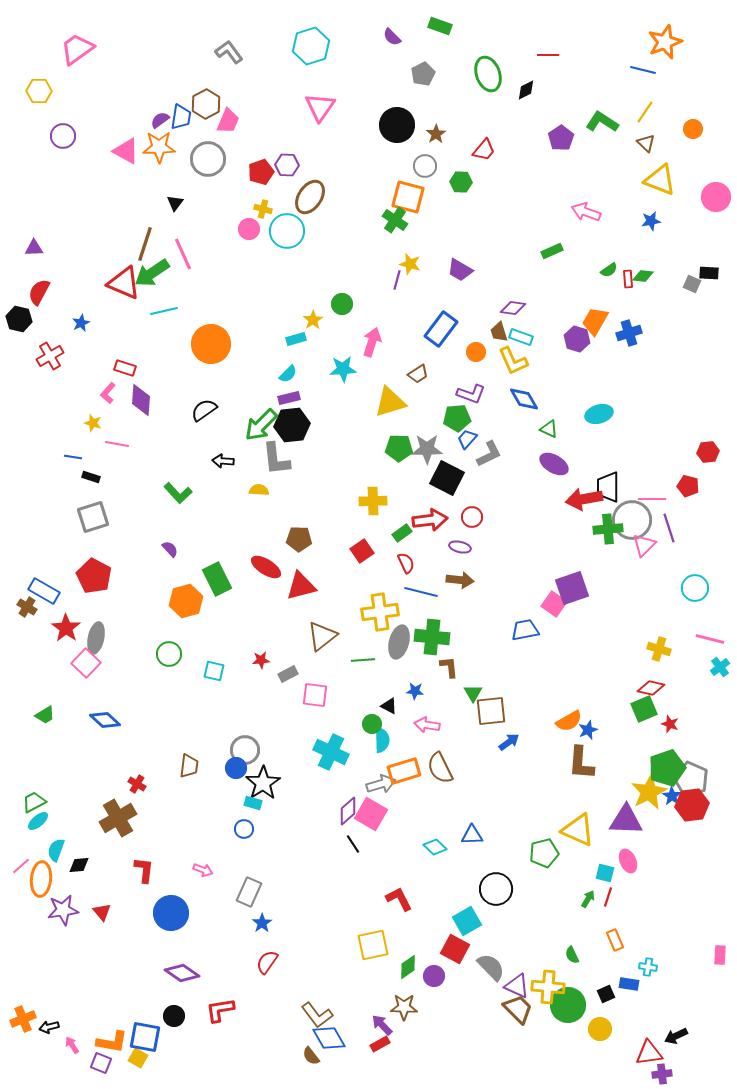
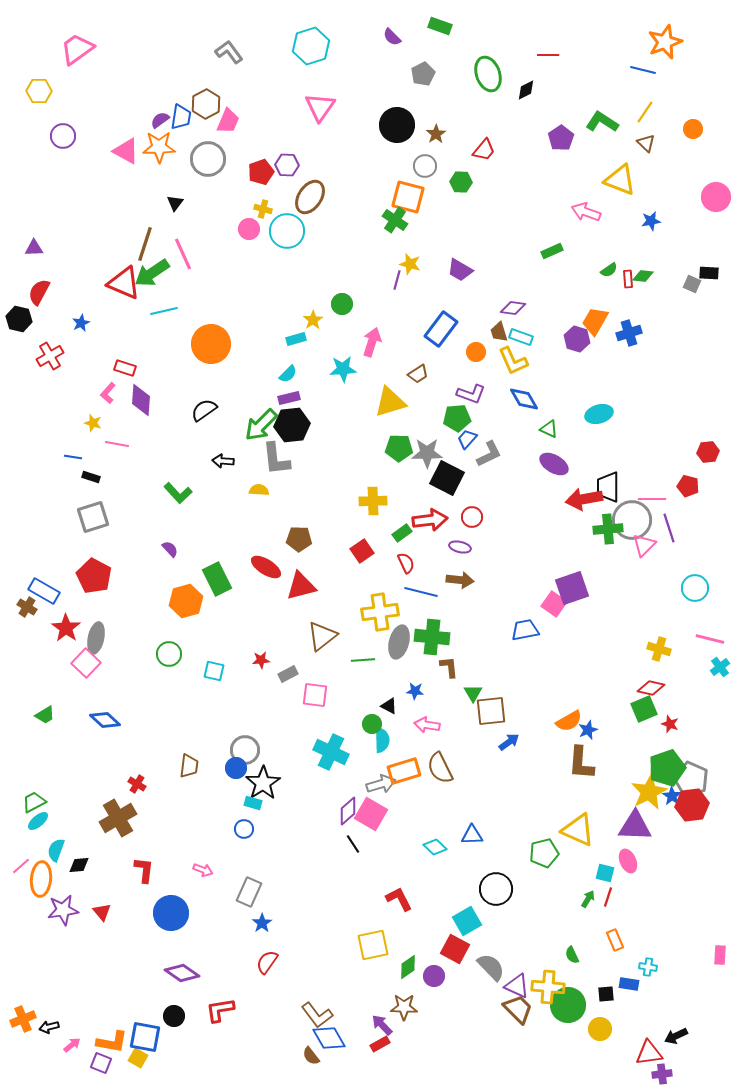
yellow triangle at (660, 180): moved 40 px left
gray star at (427, 449): moved 4 px down
purple triangle at (626, 820): moved 9 px right, 6 px down
black square at (606, 994): rotated 18 degrees clockwise
pink arrow at (72, 1045): rotated 84 degrees clockwise
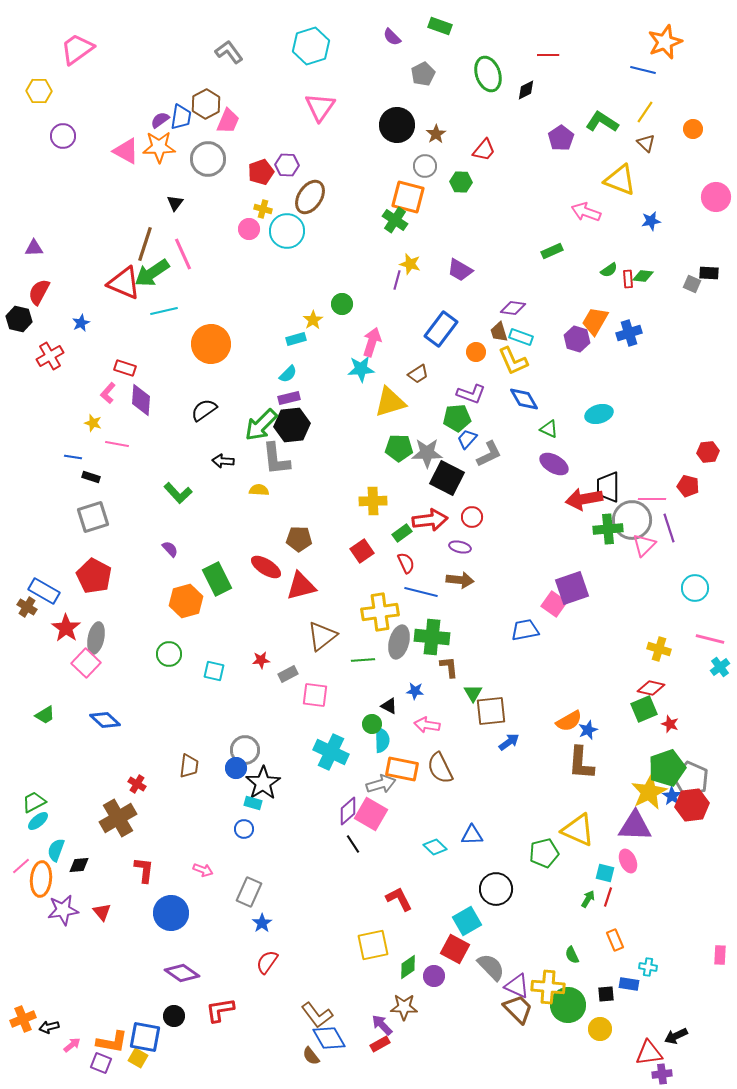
cyan star at (343, 369): moved 18 px right
orange rectangle at (404, 771): moved 2 px left, 2 px up; rotated 28 degrees clockwise
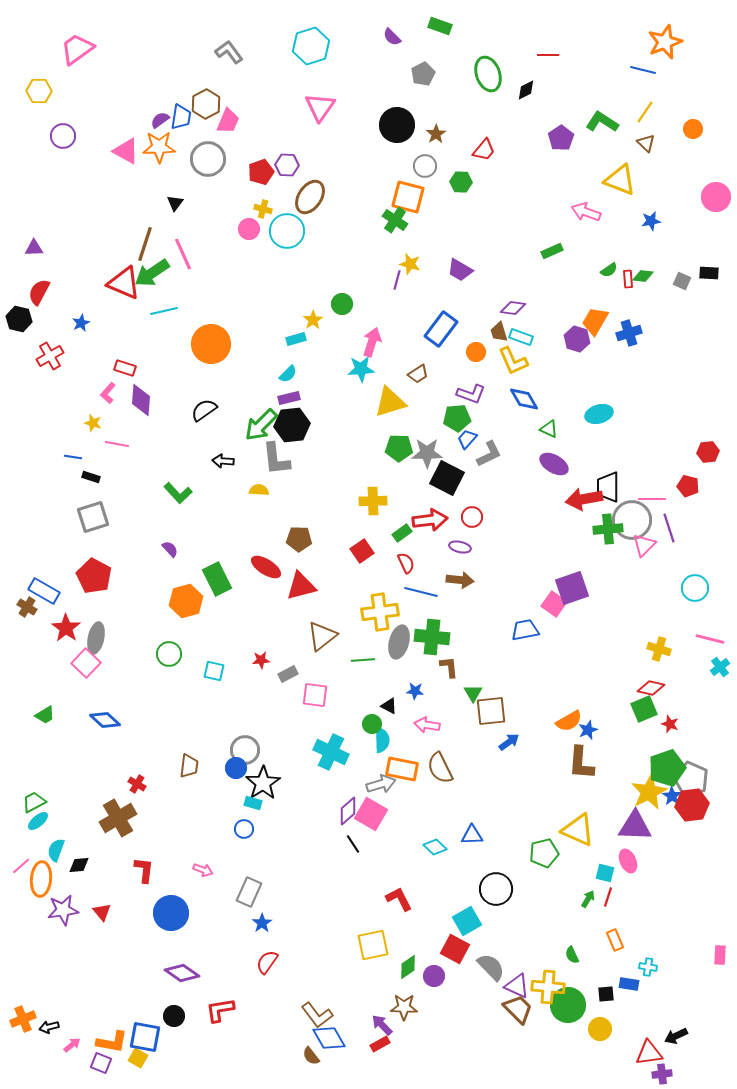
gray square at (692, 284): moved 10 px left, 3 px up
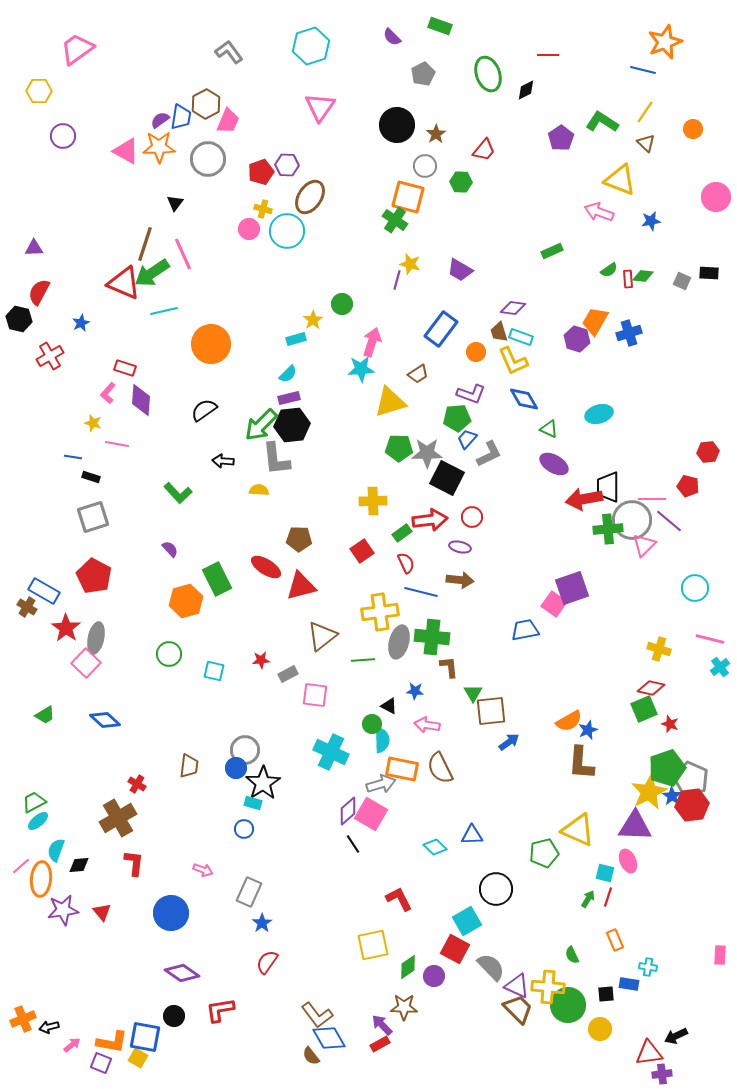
pink arrow at (586, 212): moved 13 px right
purple line at (669, 528): moved 7 px up; rotated 32 degrees counterclockwise
red L-shape at (144, 870): moved 10 px left, 7 px up
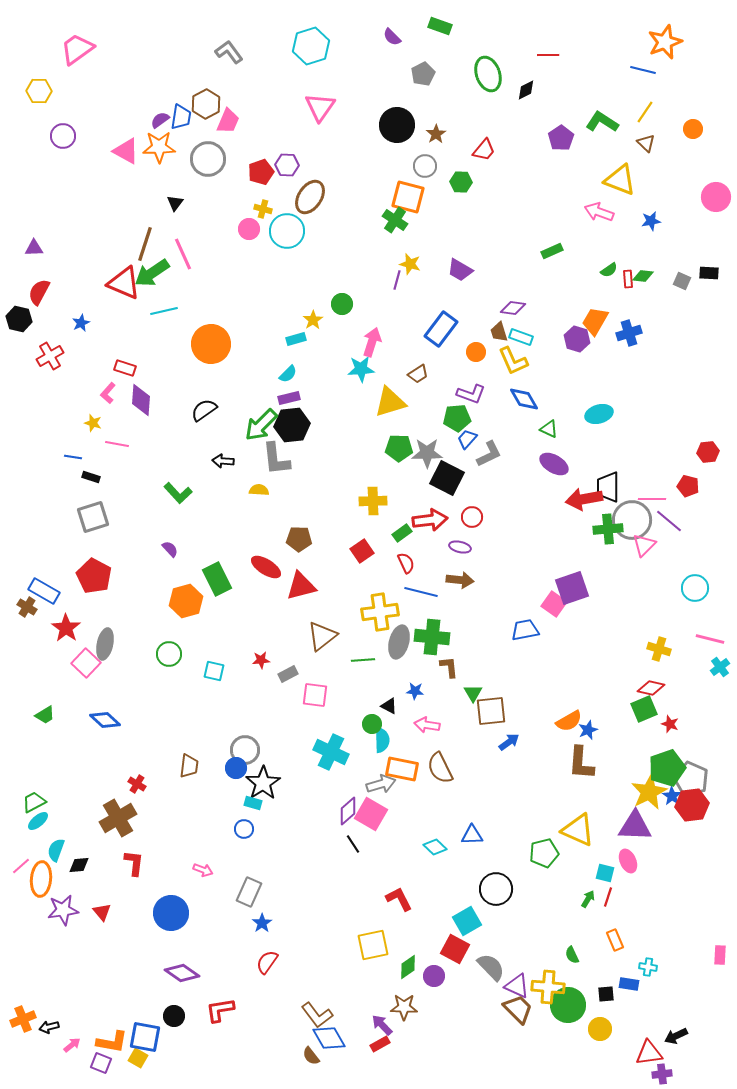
gray ellipse at (96, 638): moved 9 px right, 6 px down
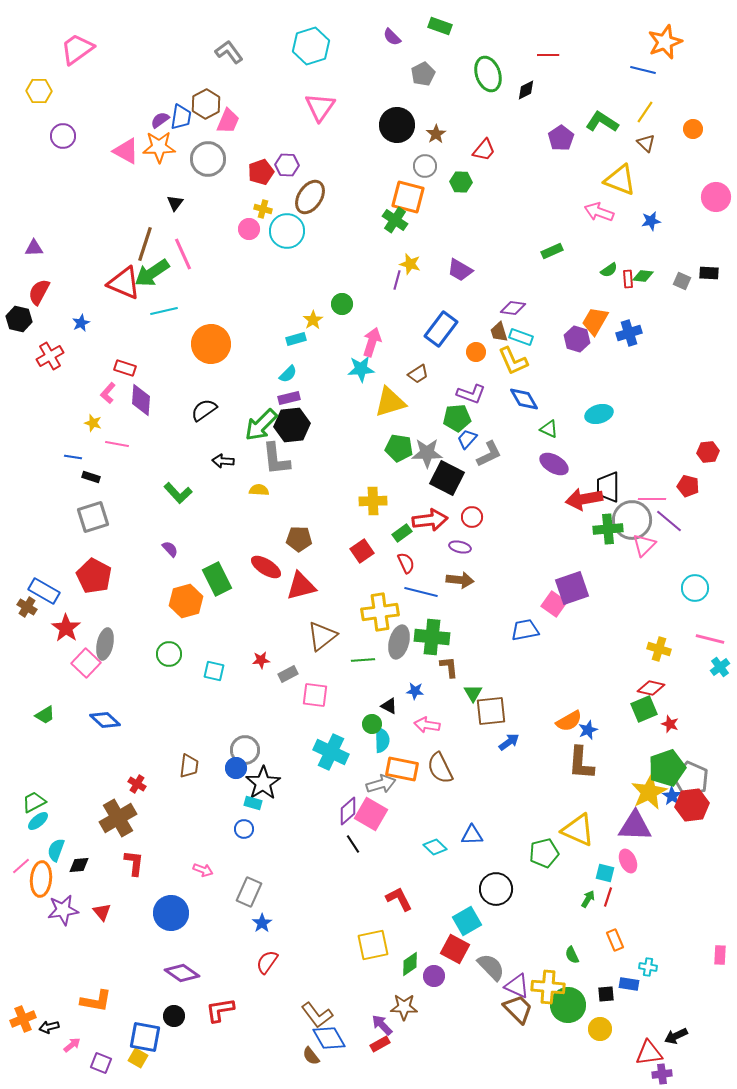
green pentagon at (399, 448): rotated 8 degrees clockwise
green diamond at (408, 967): moved 2 px right, 3 px up
orange L-shape at (112, 1042): moved 16 px left, 41 px up
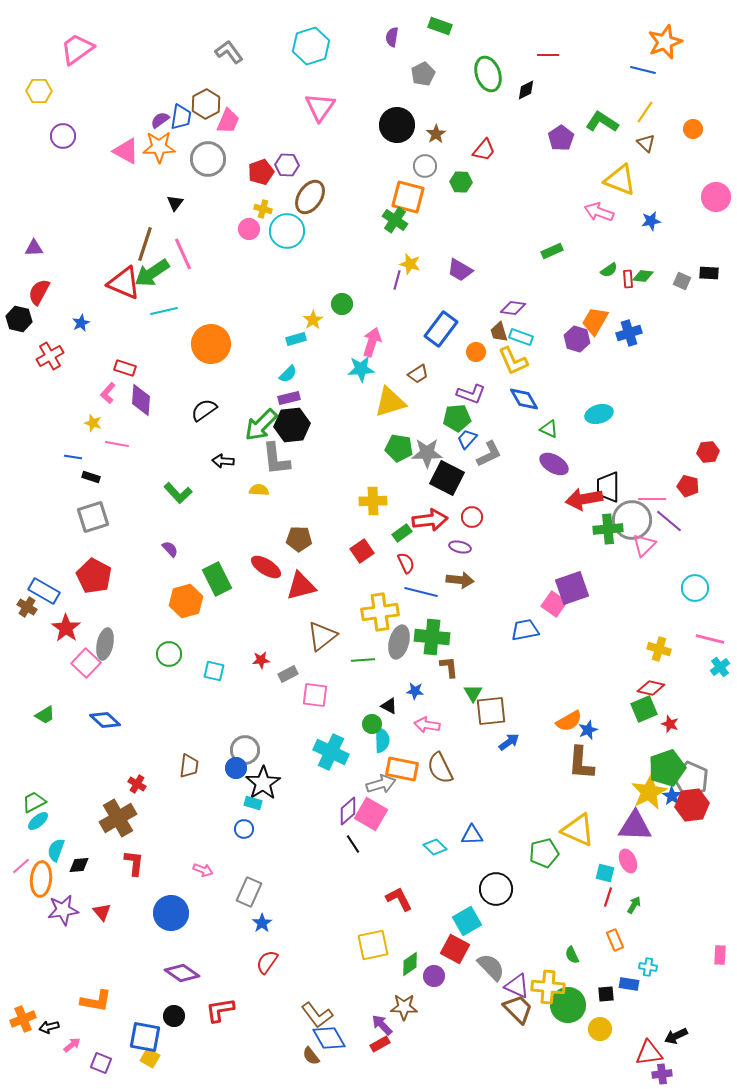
purple semicircle at (392, 37): rotated 54 degrees clockwise
green arrow at (588, 899): moved 46 px right, 6 px down
yellow square at (138, 1058): moved 12 px right
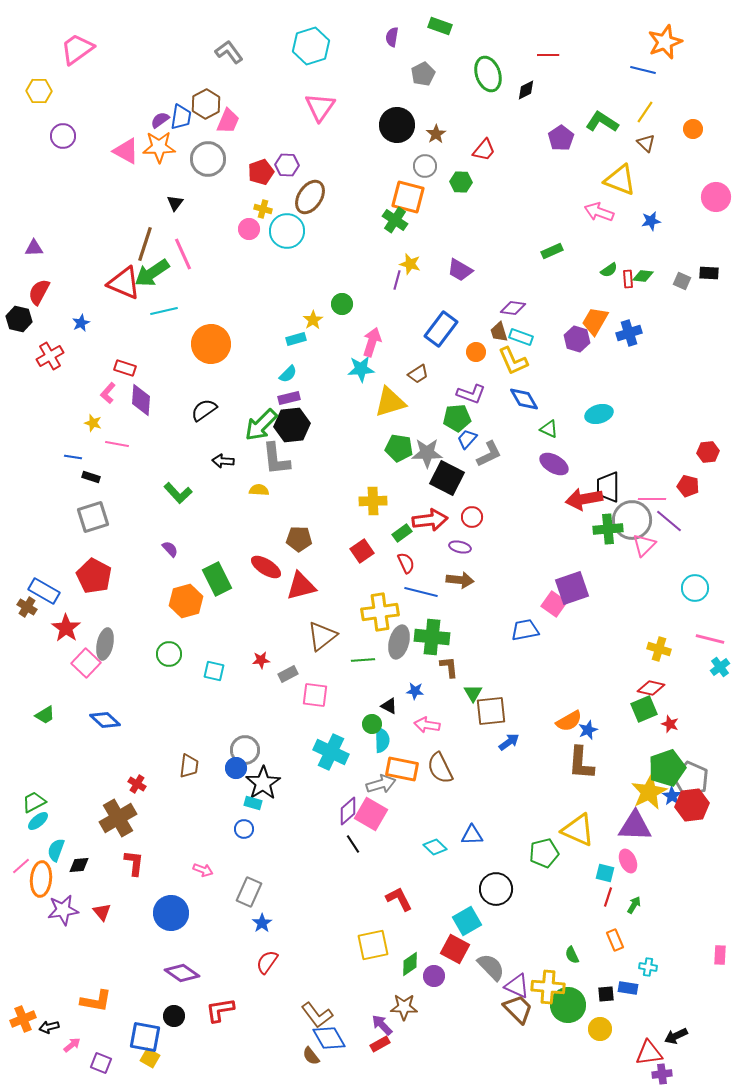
blue rectangle at (629, 984): moved 1 px left, 4 px down
